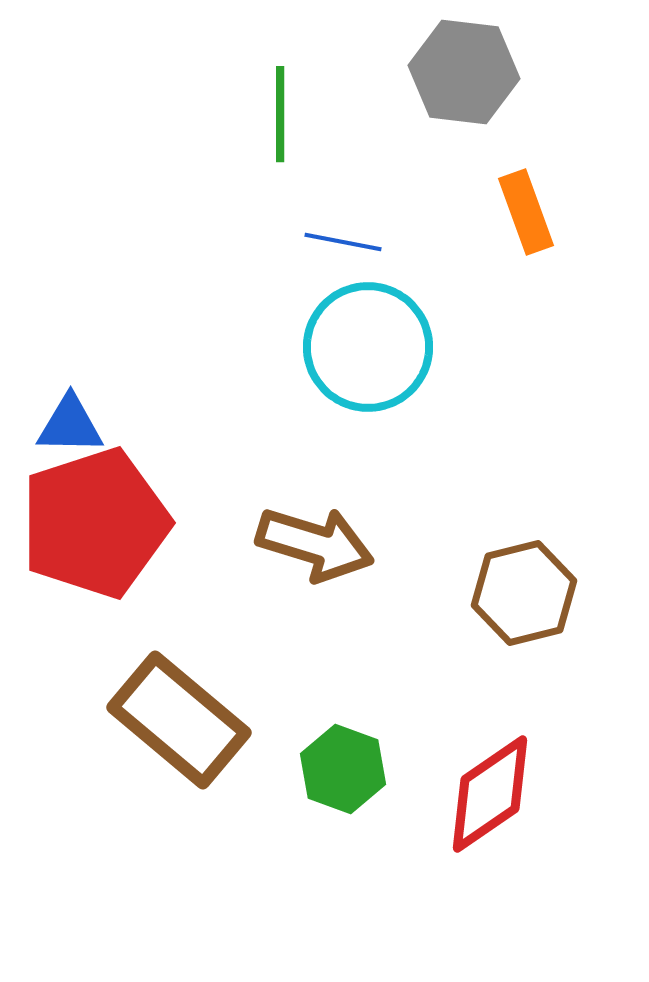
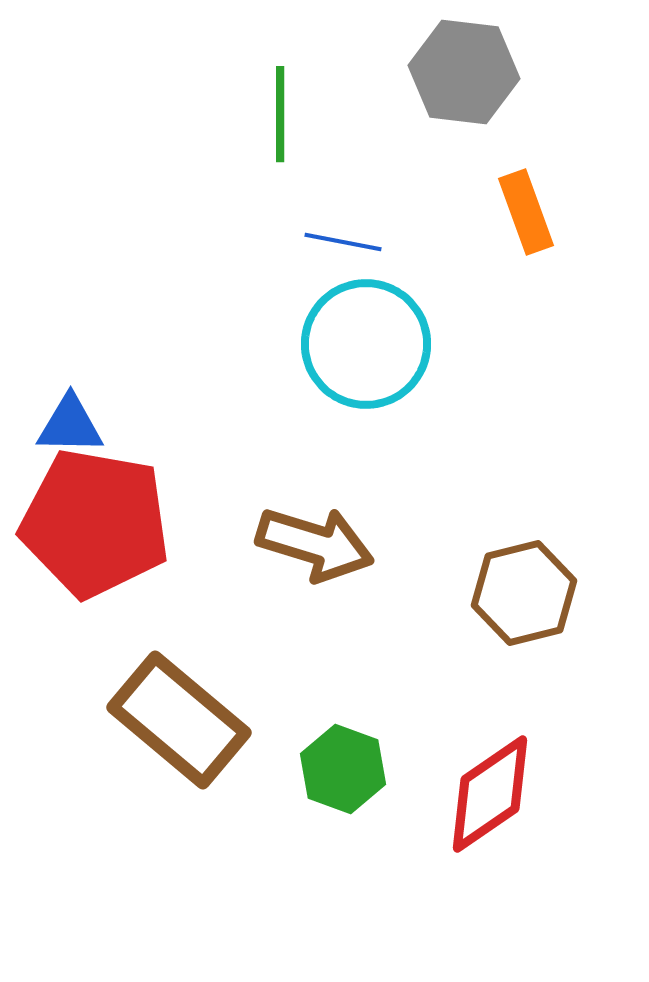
cyan circle: moved 2 px left, 3 px up
red pentagon: rotated 28 degrees clockwise
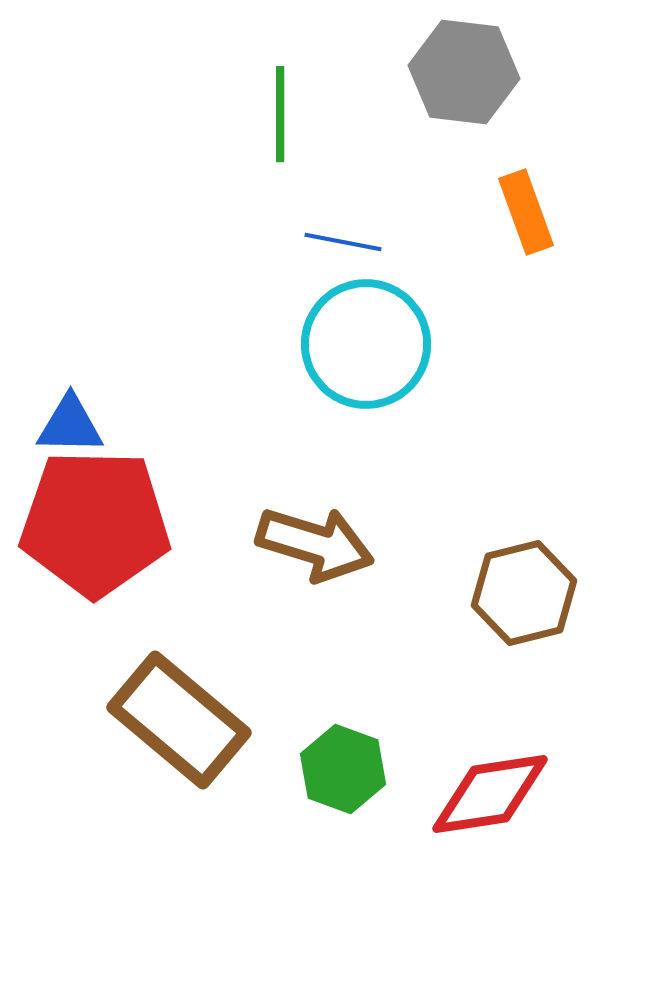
red pentagon: rotated 9 degrees counterclockwise
red diamond: rotated 26 degrees clockwise
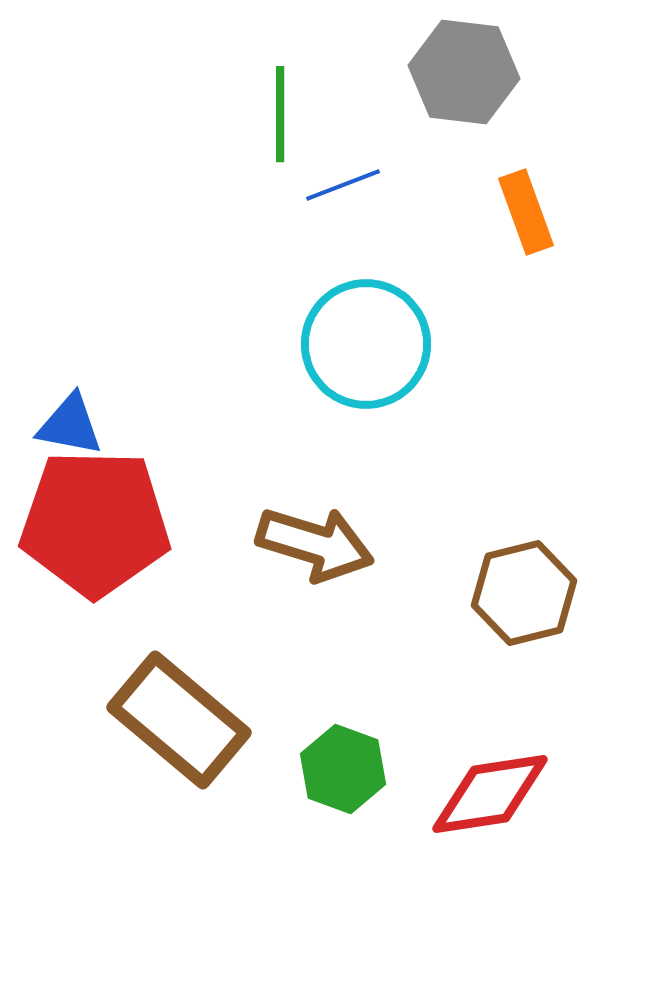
blue line: moved 57 px up; rotated 32 degrees counterclockwise
blue triangle: rotated 10 degrees clockwise
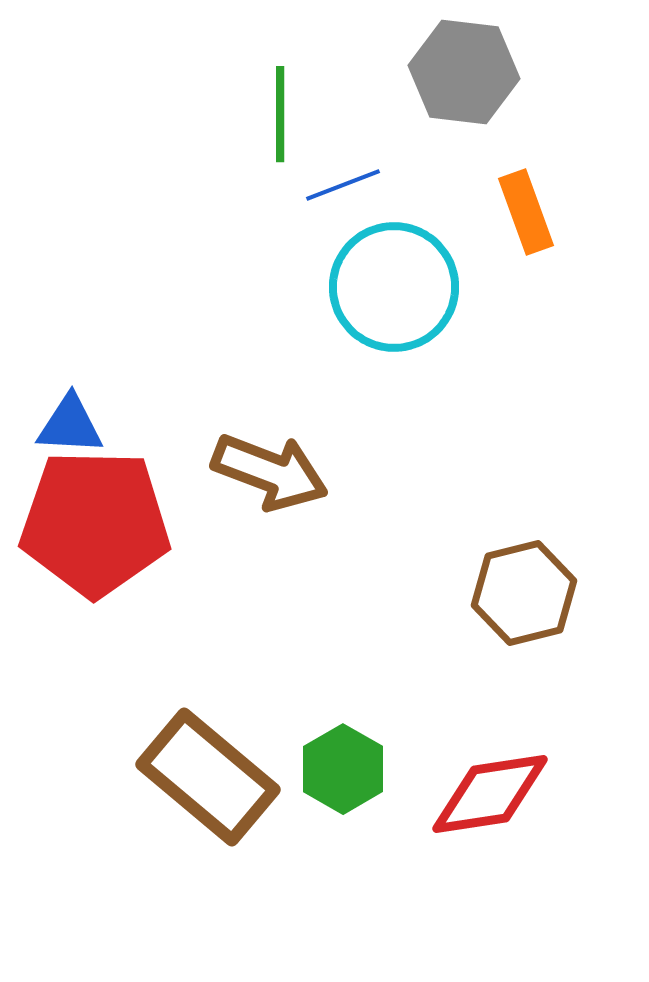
cyan circle: moved 28 px right, 57 px up
blue triangle: rotated 8 degrees counterclockwise
brown arrow: moved 45 px left, 72 px up; rotated 4 degrees clockwise
brown rectangle: moved 29 px right, 57 px down
green hexagon: rotated 10 degrees clockwise
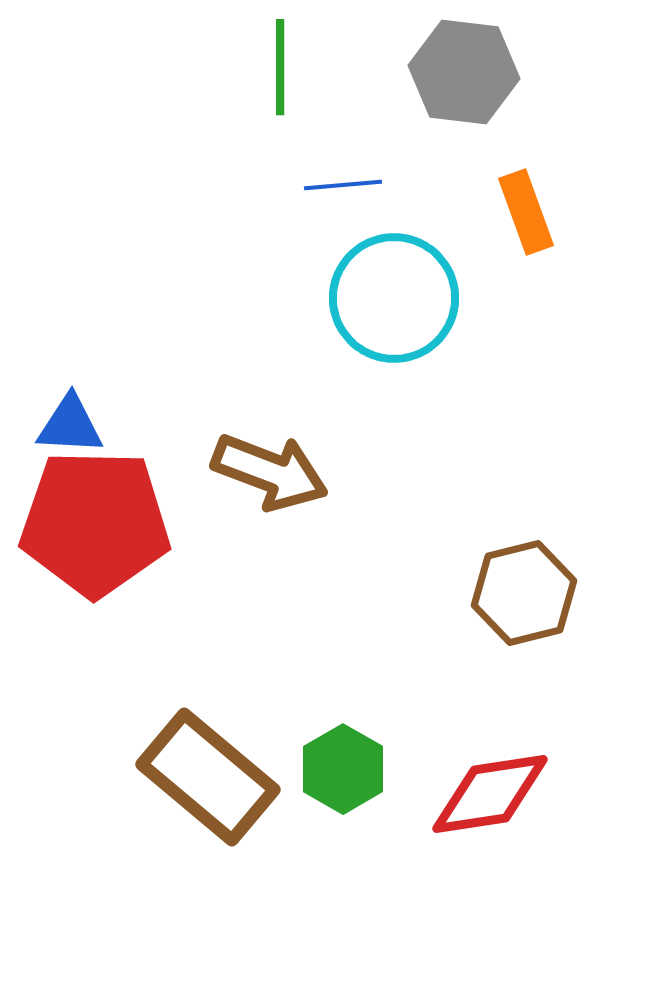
green line: moved 47 px up
blue line: rotated 16 degrees clockwise
cyan circle: moved 11 px down
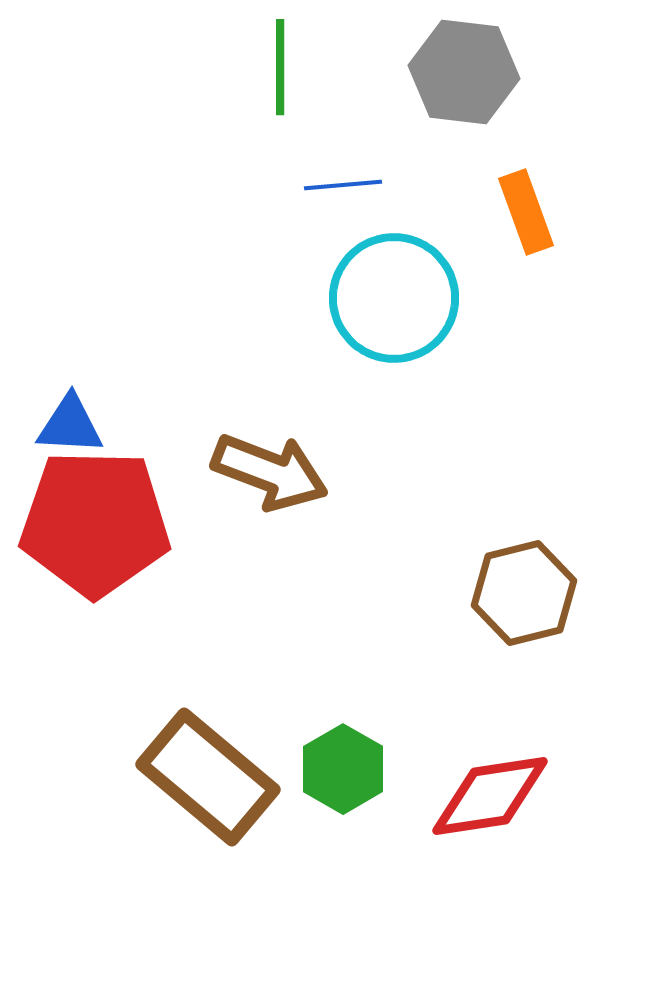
red diamond: moved 2 px down
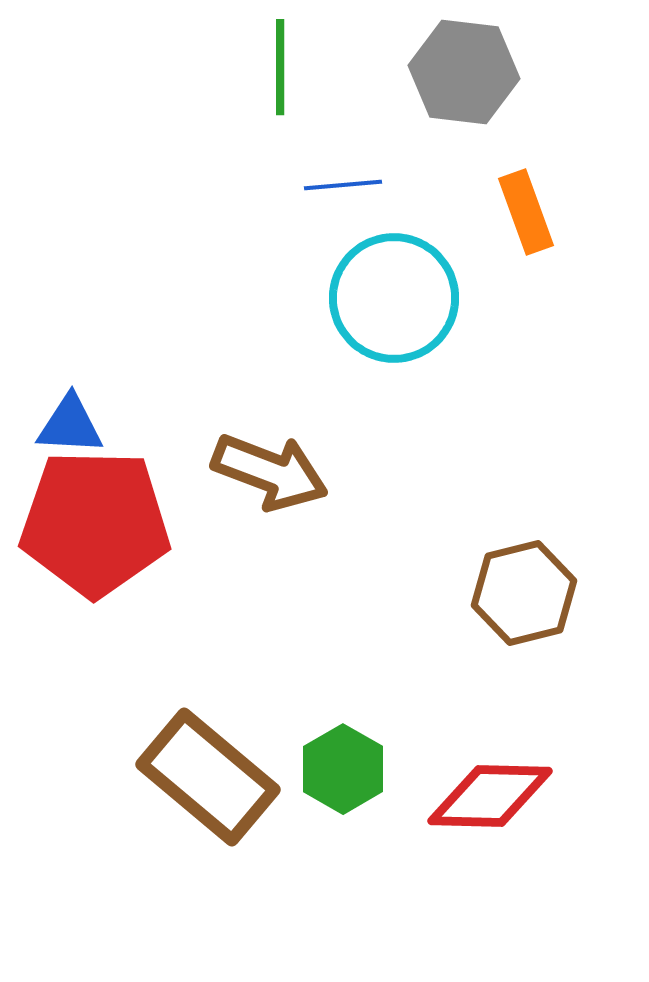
red diamond: rotated 10 degrees clockwise
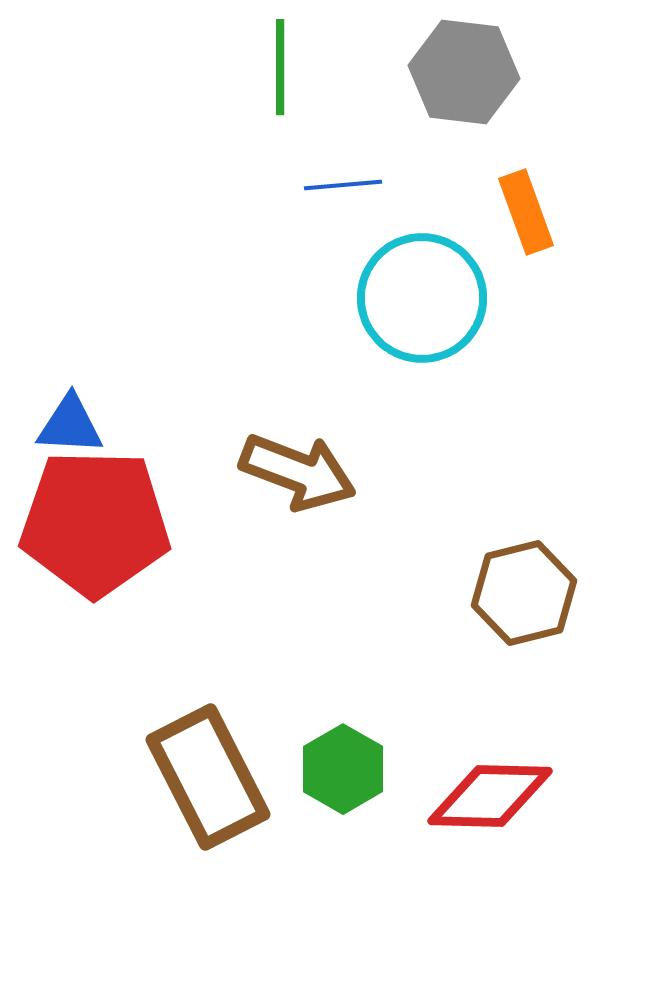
cyan circle: moved 28 px right
brown arrow: moved 28 px right
brown rectangle: rotated 23 degrees clockwise
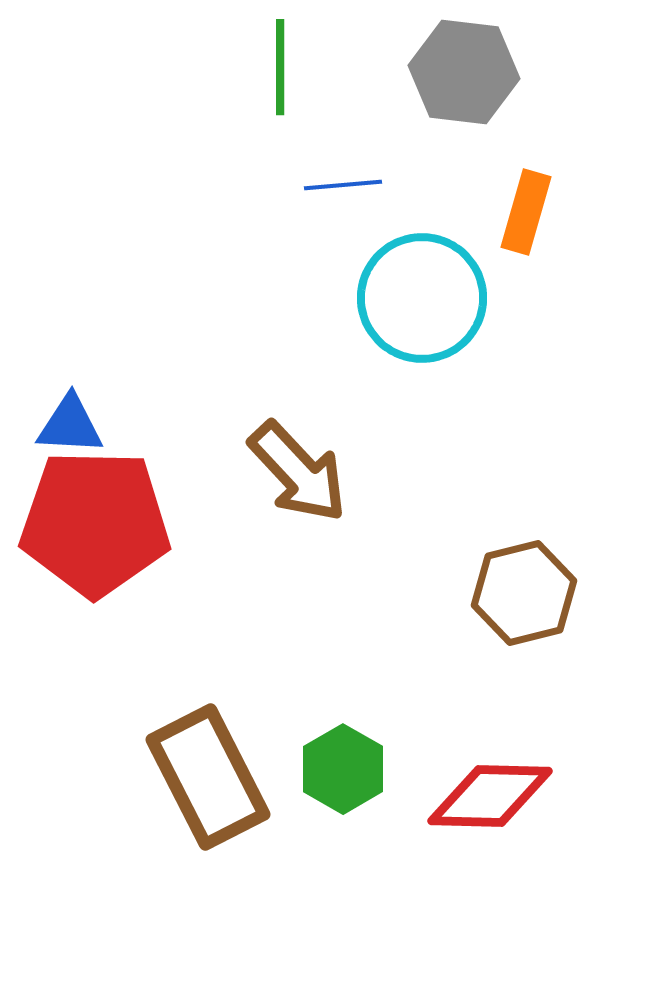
orange rectangle: rotated 36 degrees clockwise
brown arrow: rotated 26 degrees clockwise
